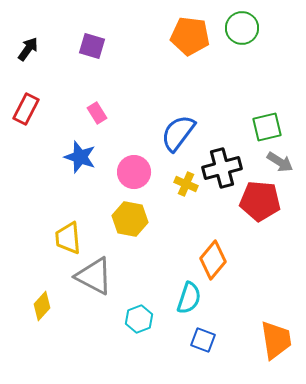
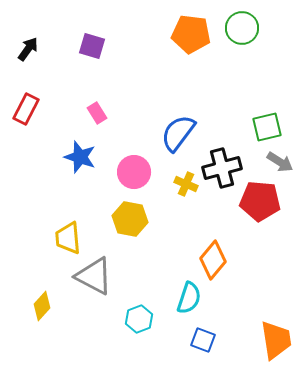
orange pentagon: moved 1 px right, 2 px up
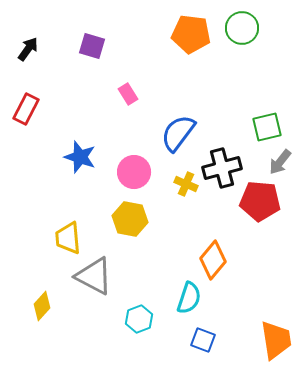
pink rectangle: moved 31 px right, 19 px up
gray arrow: rotated 96 degrees clockwise
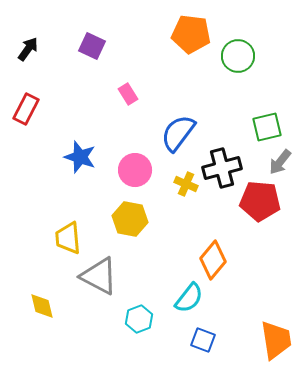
green circle: moved 4 px left, 28 px down
purple square: rotated 8 degrees clockwise
pink circle: moved 1 px right, 2 px up
gray triangle: moved 5 px right
cyan semicircle: rotated 20 degrees clockwise
yellow diamond: rotated 56 degrees counterclockwise
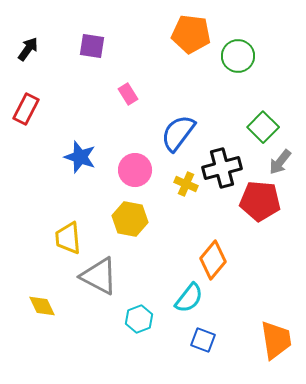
purple square: rotated 16 degrees counterclockwise
green square: moved 4 px left; rotated 32 degrees counterclockwise
yellow diamond: rotated 12 degrees counterclockwise
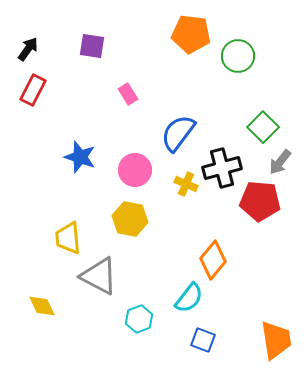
red rectangle: moved 7 px right, 19 px up
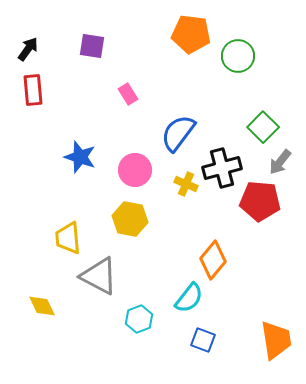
red rectangle: rotated 32 degrees counterclockwise
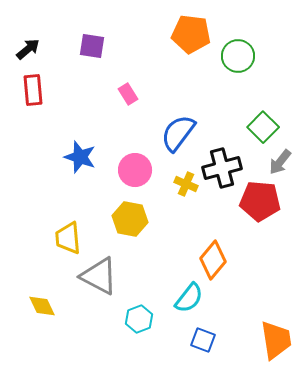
black arrow: rotated 15 degrees clockwise
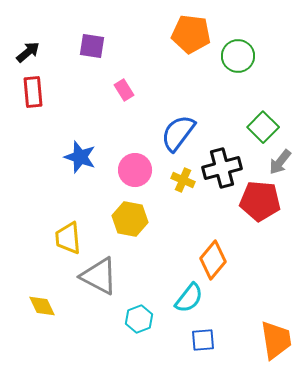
black arrow: moved 3 px down
red rectangle: moved 2 px down
pink rectangle: moved 4 px left, 4 px up
yellow cross: moved 3 px left, 4 px up
blue square: rotated 25 degrees counterclockwise
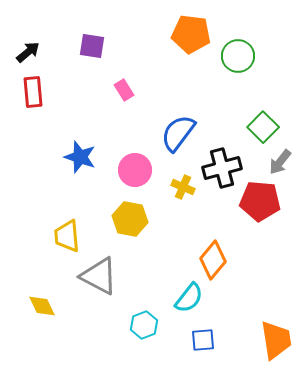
yellow cross: moved 7 px down
yellow trapezoid: moved 1 px left, 2 px up
cyan hexagon: moved 5 px right, 6 px down
